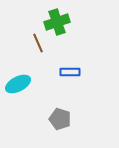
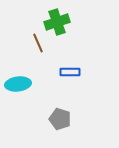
cyan ellipse: rotated 20 degrees clockwise
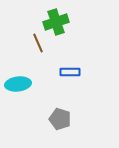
green cross: moved 1 px left
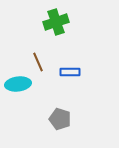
brown line: moved 19 px down
